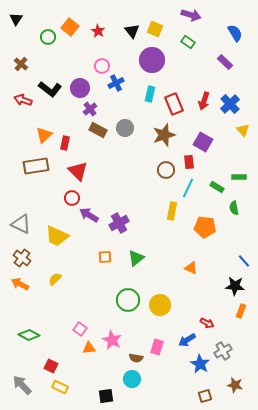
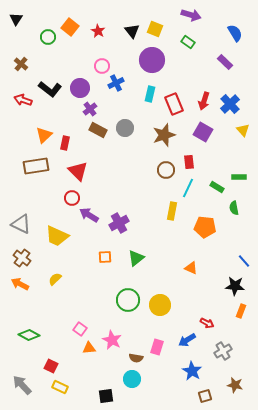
purple square at (203, 142): moved 10 px up
blue star at (200, 364): moved 8 px left, 7 px down
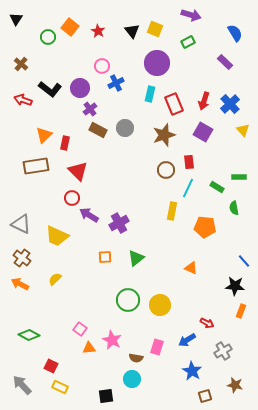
green rectangle at (188, 42): rotated 64 degrees counterclockwise
purple circle at (152, 60): moved 5 px right, 3 px down
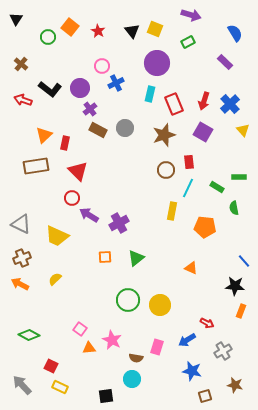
brown cross at (22, 258): rotated 30 degrees clockwise
blue star at (192, 371): rotated 18 degrees counterclockwise
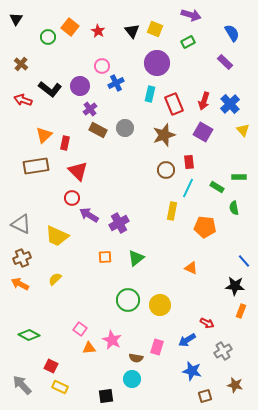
blue semicircle at (235, 33): moved 3 px left
purple circle at (80, 88): moved 2 px up
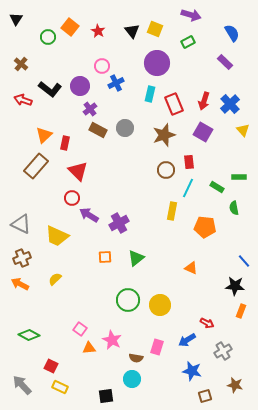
brown rectangle at (36, 166): rotated 40 degrees counterclockwise
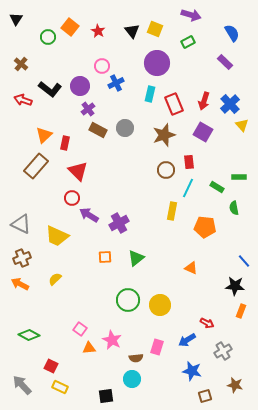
purple cross at (90, 109): moved 2 px left
yellow triangle at (243, 130): moved 1 px left, 5 px up
brown semicircle at (136, 358): rotated 16 degrees counterclockwise
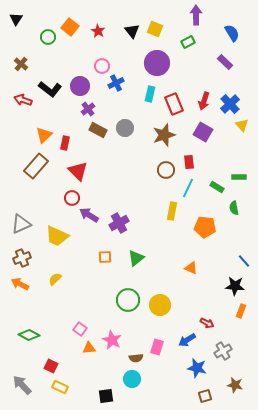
purple arrow at (191, 15): moved 5 px right; rotated 108 degrees counterclockwise
gray triangle at (21, 224): rotated 50 degrees counterclockwise
blue star at (192, 371): moved 5 px right, 3 px up
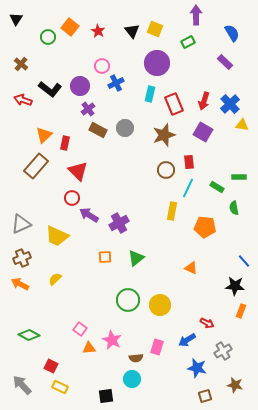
yellow triangle at (242, 125): rotated 40 degrees counterclockwise
